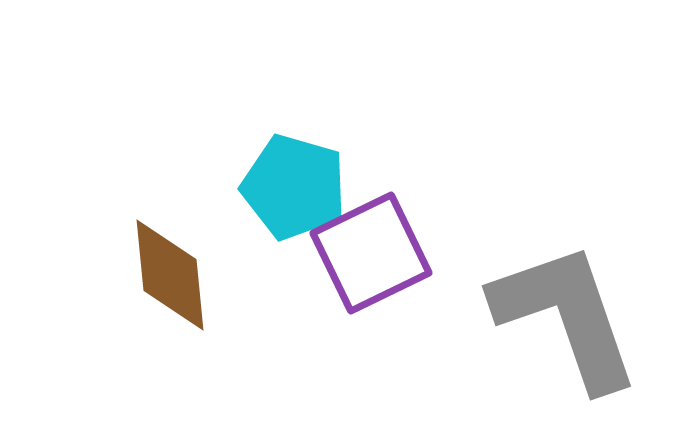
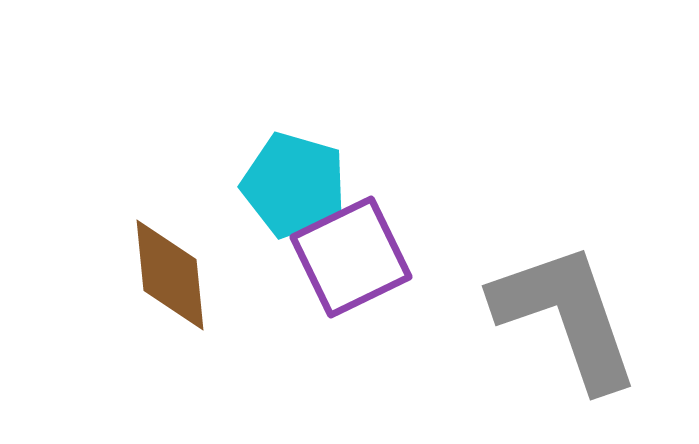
cyan pentagon: moved 2 px up
purple square: moved 20 px left, 4 px down
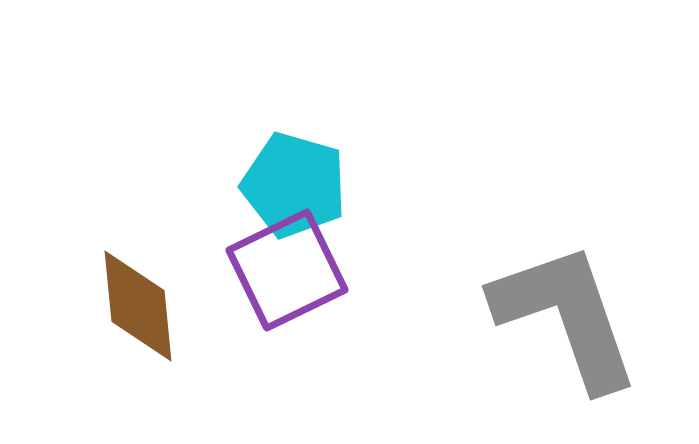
purple square: moved 64 px left, 13 px down
brown diamond: moved 32 px left, 31 px down
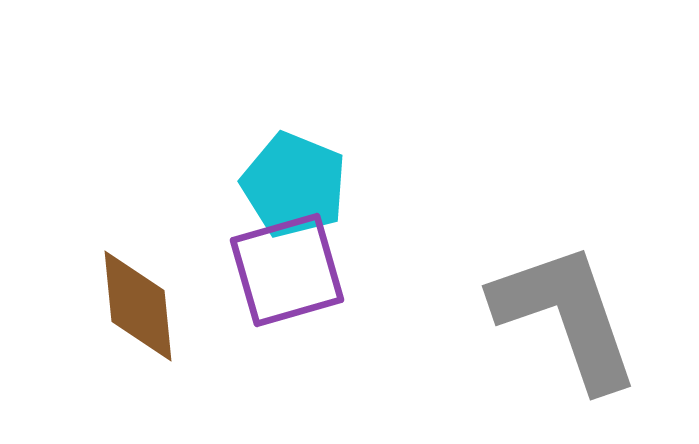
cyan pentagon: rotated 6 degrees clockwise
purple square: rotated 10 degrees clockwise
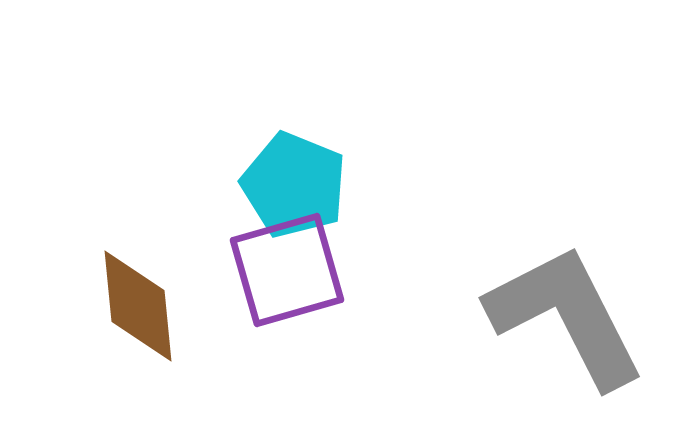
gray L-shape: rotated 8 degrees counterclockwise
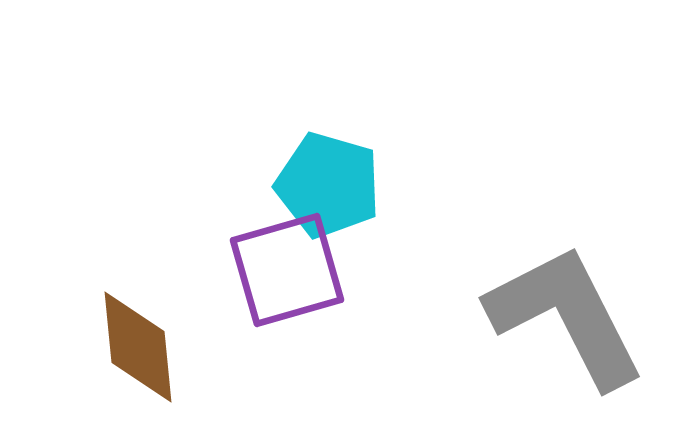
cyan pentagon: moved 34 px right; rotated 6 degrees counterclockwise
brown diamond: moved 41 px down
